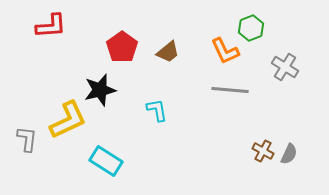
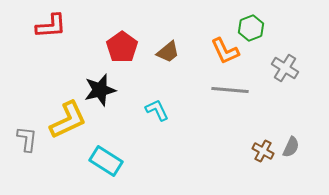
gray cross: moved 1 px down
cyan L-shape: rotated 15 degrees counterclockwise
gray semicircle: moved 2 px right, 7 px up
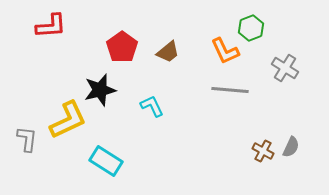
cyan L-shape: moved 5 px left, 4 px up
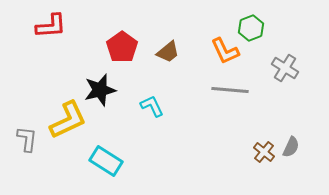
brown cross: moved 1 px right, 1 px down; rotated 10 degrees clockwise
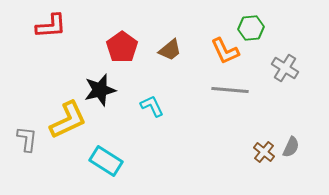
green hexagon: rotated 15 degrees clockwise
brown trapezoid: moved 2 px right, 2 px up
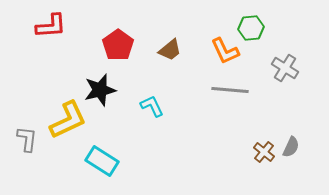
red pentagon: moved 4 px left, 2 px up
cyan rectangle: moved 4 px left
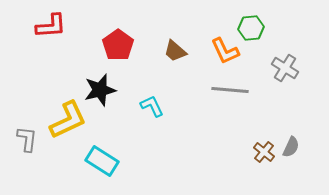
brown trapezoid: moved 5 px right, 1 px down; rotated 80 degrees clockwise
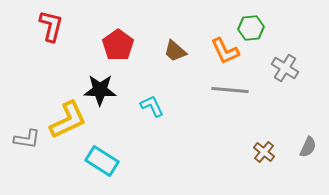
red L-shape: rotated 72 degrees counterclockwise
black star: rotated 16 degrees clockwise
gray L-shape: rotated 92 degrees clockwise
gray semicircle: moved 17 px right
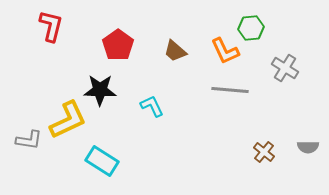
gray L-shape: moved 2 px right, 1 px down
gray semicircle: rotated 65 degrees clockwise
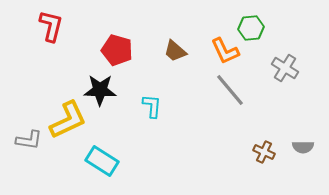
red pentagon: moved 1 px left, 5 px down; rotated 20 degrees counterclockwise
gray line: rotated 45 degrees clockwise
cyan L-shape: rotated 30 degrees clockwise
gray semicircle: moved 5 px left
brown cross: rotated 15 degrees counterclockwise
